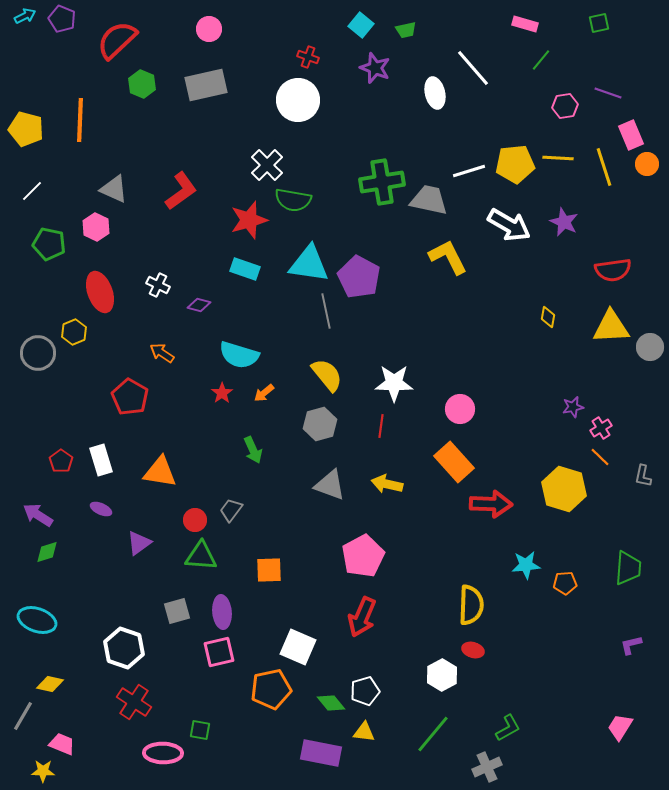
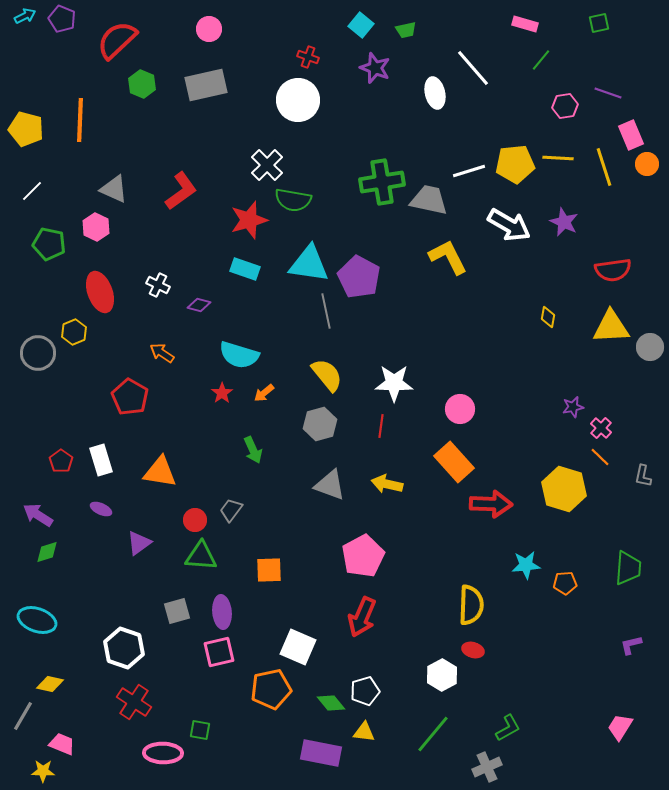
pink cross at (601, 428): rotated 15 degrees counterclockwise
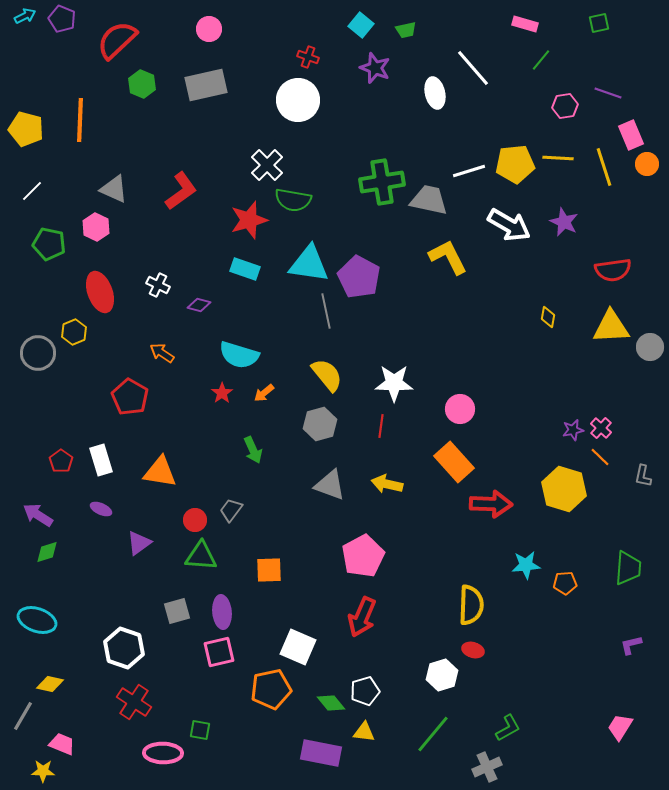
purple star at (573, 407): moved 23 px down
white hexagon at (442, 675): rotated 12 degrees clockwise
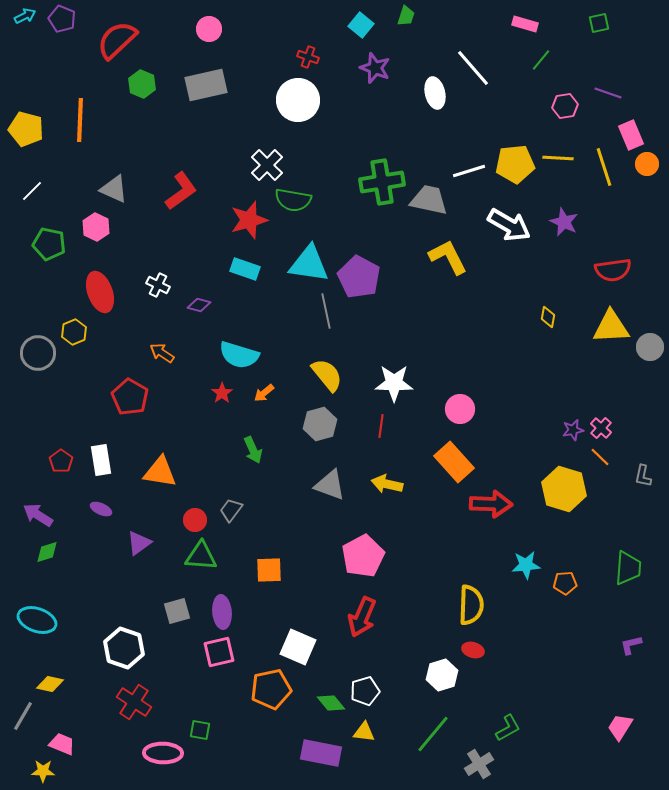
green trapezoid at (406, 30): moved 14 px up; rotated 60 degrees counterclockwise
white rectangle at (101, 460): rotated 8 degrees clockwise
gray cross at (487, 767): moved 8 px left, 3 px up; rotated 8 degrees counterclockwise
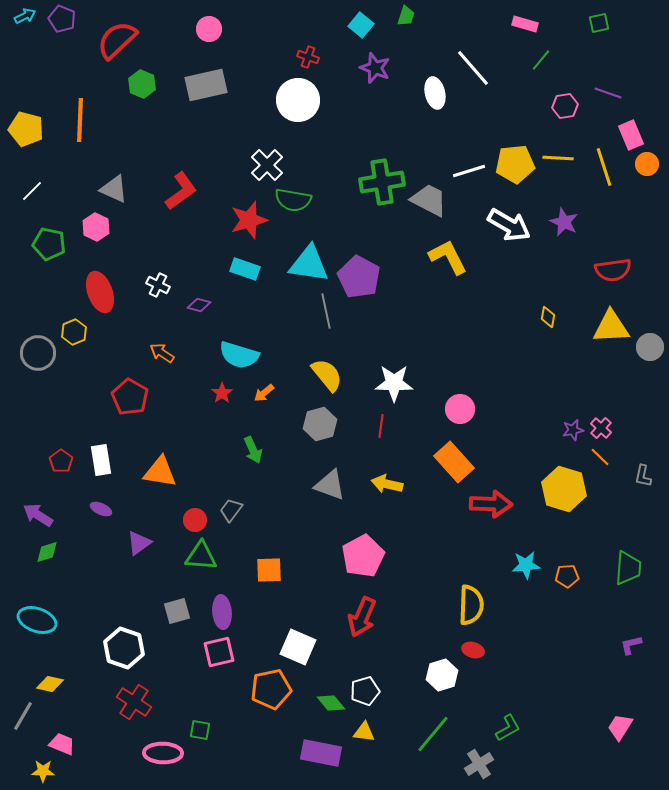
gray trapezoid at (429, 200): rotated 15 degrees clockwise
orange pentagon at (565, 583): moved 2 px right, 7 px up
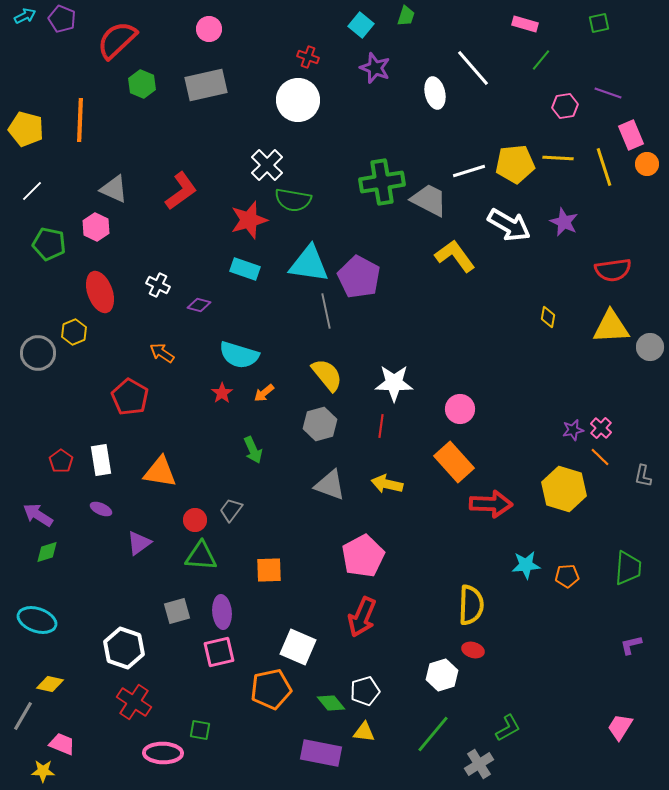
yellow L-shape at (448, 257): moved 7 px right, 1 px up; rotated 9 degrees counterclockwise
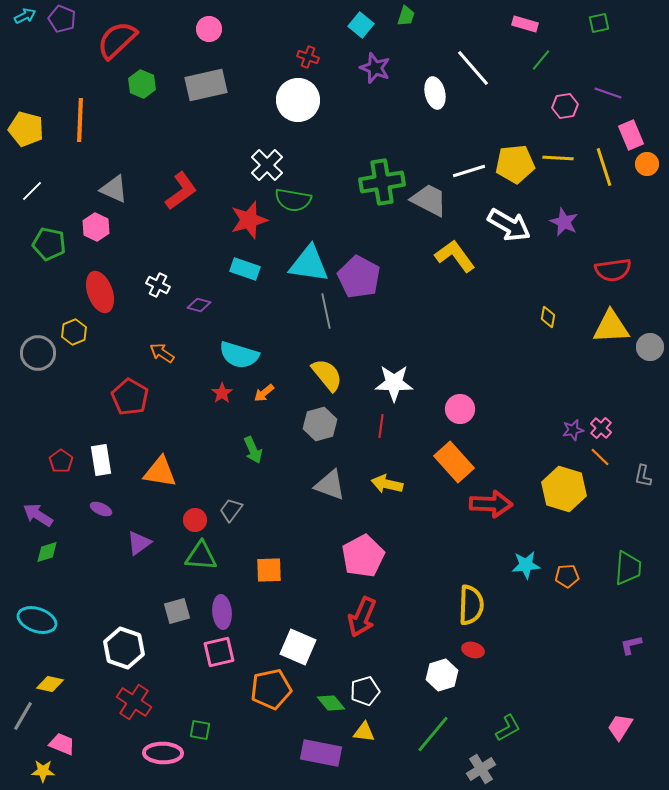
gray cross at (479, 764): moved 2 px right, 5 px down
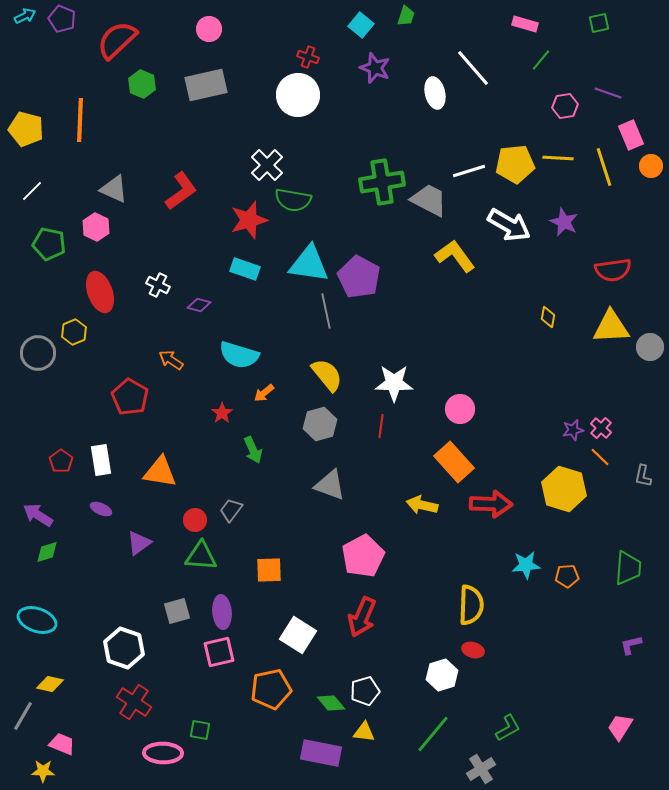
white circle at (298, 100): moved 5 px up
orange circle at (647, 164): moved 4 px right, 2 px down
orange arrow at (162, 353): moved 9 px right, 7 px down
red star at (222, 393): moved 20 px down
yellow arrow at (387, 484): moved 35 px right, 21 px down
white square at (298, 647): moved 12 px up; rotated 9 degrees clockwise
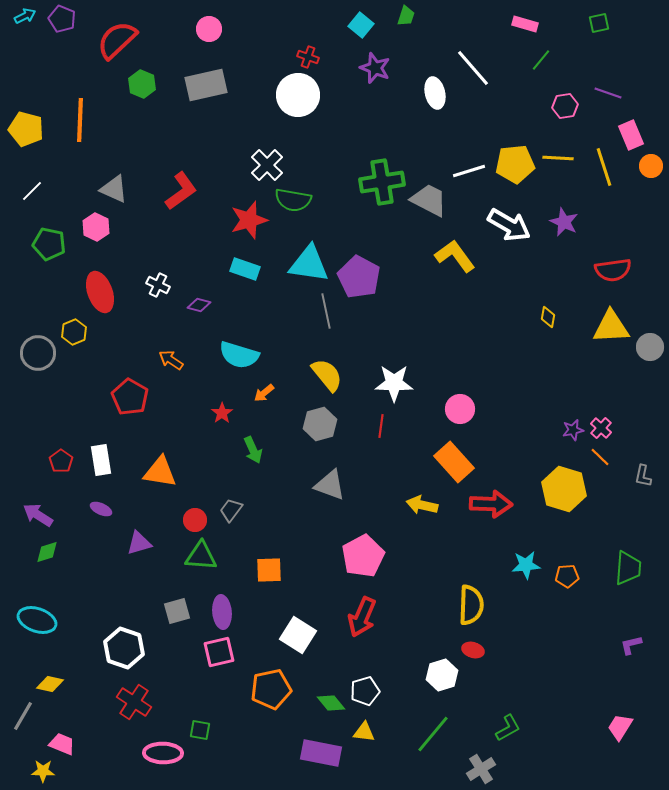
purple triangle at (139, 543): rotated 20 degrees clockwise
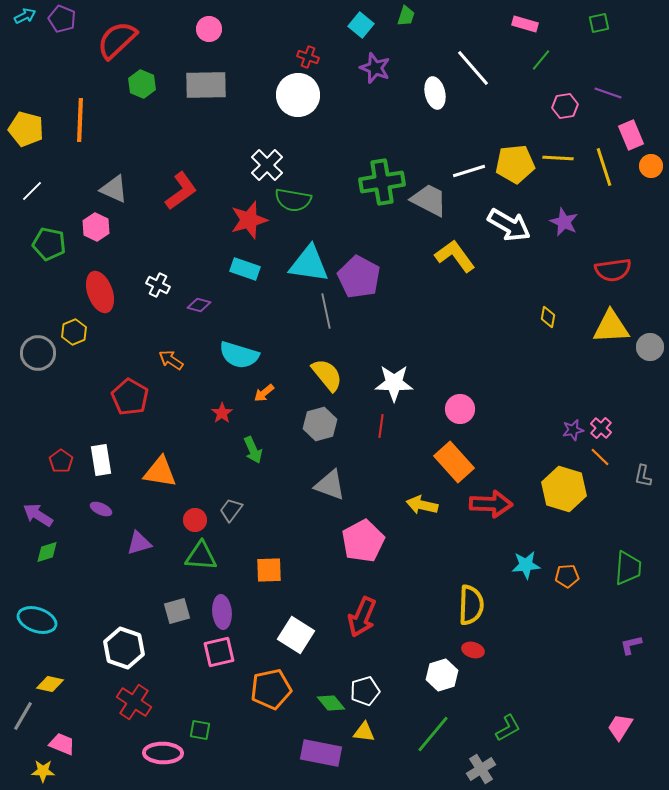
gray rectangle at (206, 85): rotated 12 degrees clockwise
pink pentagon at (363, 556): moved 15 px up
white square at (298, 635): moved 2 px left
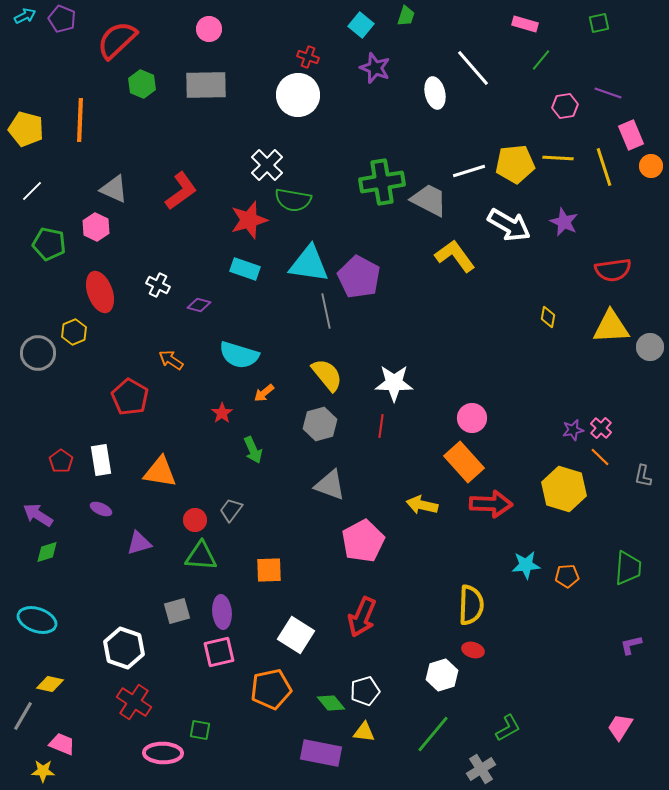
pink circle at (460, 409): moved 12 px right, 9 px down
orange rectangle at (454, 462): moved 10 px right
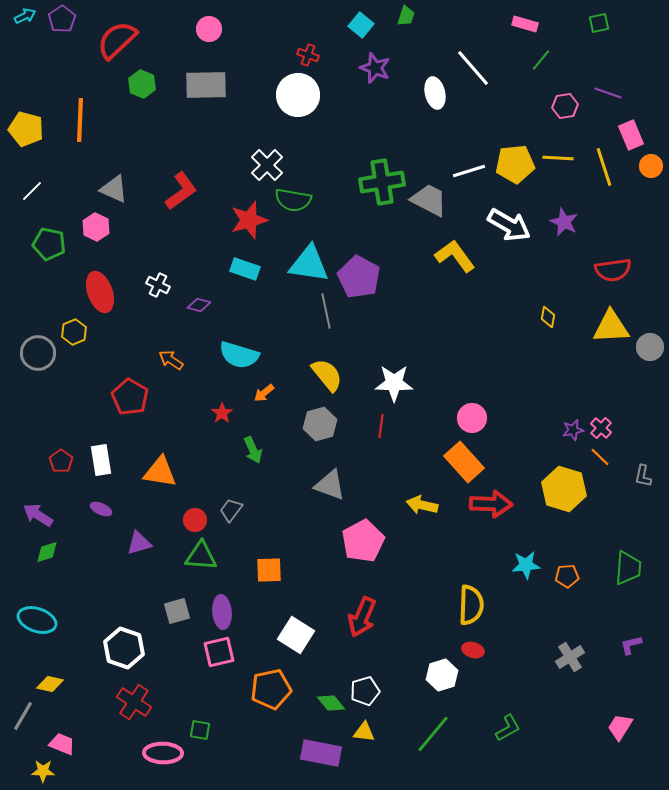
purple pentagon at (62, 19): rotated 16 degrees clockwise
red cross at (308, 57): moved 2 px up
gray cross at (481, 769): moved 89 px right, 112 px up
